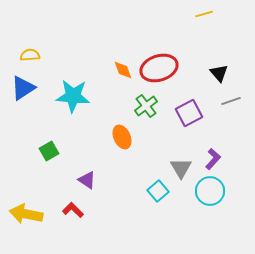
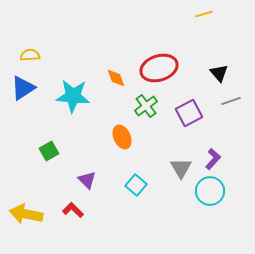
orange diamond: moved 7 px left, 8 px down
purple triangle: rotated 12 degrees clockwise
cyan square: moved 22 px left, 6 px up; rotated 10 degrees counterclockwise
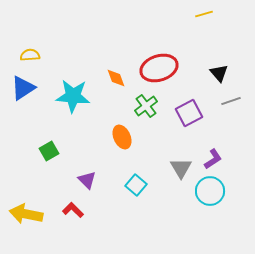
purple L-shape: rotated 15 degrees clockwise
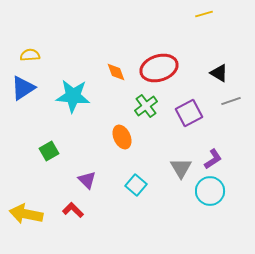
black triangle: rotated 18 degrees counterclockwise
orange diamond: moved 6 px up
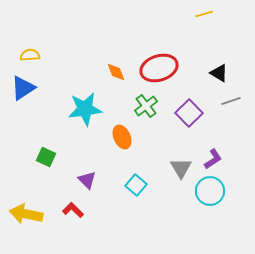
cyan star: moved 12 px right, 13 px down; rotated 12 degrees counterclockwise
purple square: rotated 16 degrees counterclockwise
green square: moved 3 px left, 6 px down; rotated 36 degrees counterclockwise
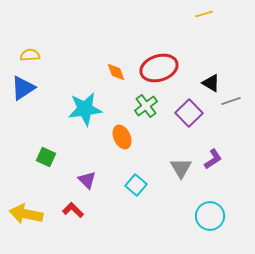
black triangle: moved 8 px left, 10 px down
cyan circle: moved 25 px down
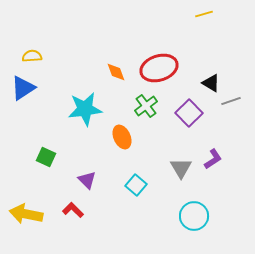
yellow semicircle: moved 2 px right, 1 px down
cyan circle: moved 16 px left
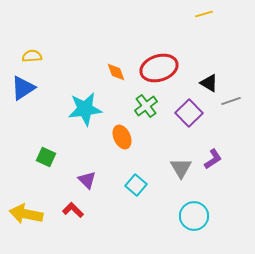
black triangle: moved 2 px left
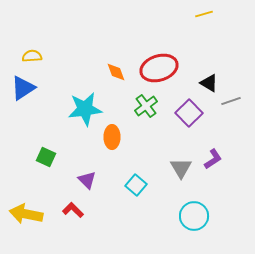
orange ellipse: moved 10 px left; rotated 25 degrees clockwise
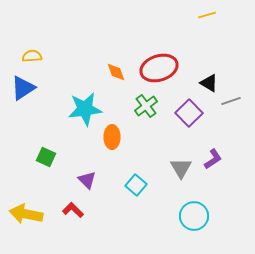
yellow line: moved 3 px right, 1 px down
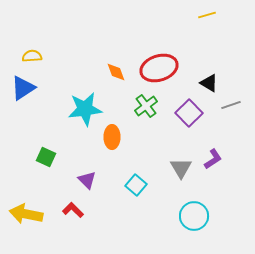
gray line: moved 4 px down
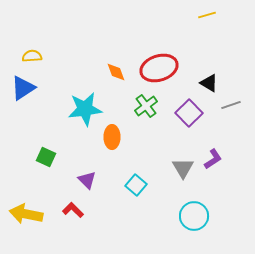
gray triangle: moved 2 px right
